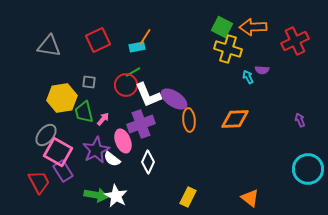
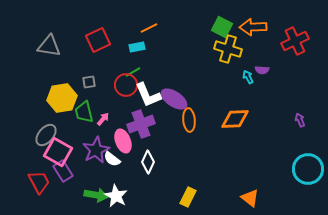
orange line: moved 4 px right, 9 px up; rotated 30 degrees clockwise
gray square: rotated 16 degrees counterclockwise
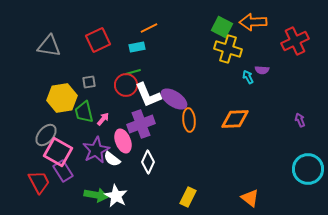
orange arrow: moved 5 px up
green line: rotated 14 degrees clockwise
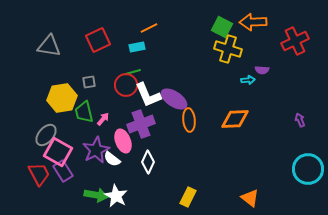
cyan arrow: moved 3 px down; rotated 112 degrees clockwise
red trapezoid: moved 8 px up
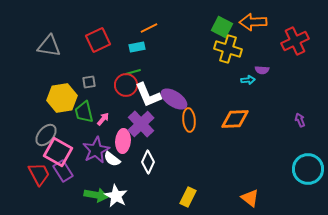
purple cross: rotated 24 degrees counterclockwise
pink ellipse: rotated 25 degrees clockwise
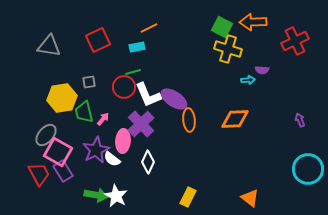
red circle: moved 2 px left, 2 px down
